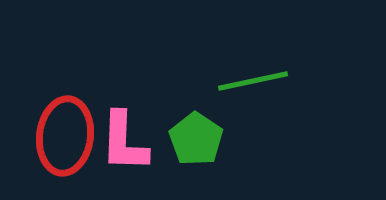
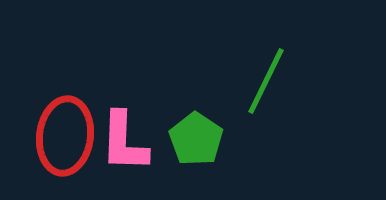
green line: moved 13 px right; rotated 52 degrees counterclockwise
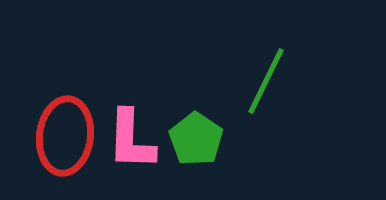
pink L-shape: moved 7 px right, 2 px up
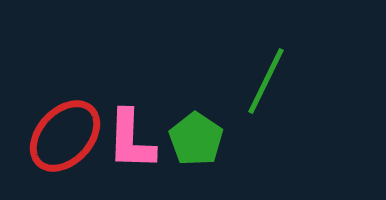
red ellipse: rotated 36 degrees clockwise
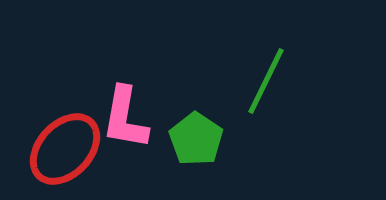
red ellipse: moved 13 px down
pink L-shape: moved 6 px left, 22 px up; rotated 8 degrees clockwise
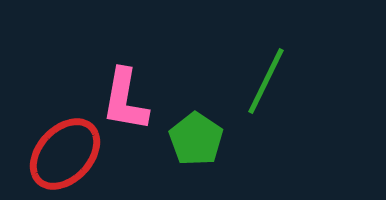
pink L-shape: moved 18 px up
red ellipse: moved 5 px down
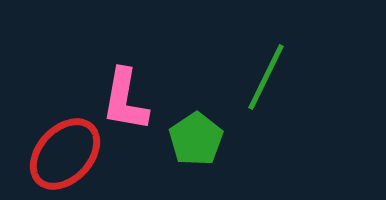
green line: moved 4 px up
green pentagon: rotated 4 degrees clockwise
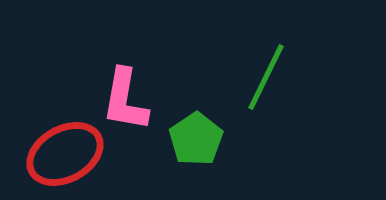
red ellipse: rotated 18 degrees clockwise
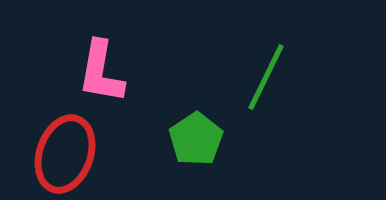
pink L-shape: moved 24 px left, 28 px up
red ellipse: rotated 42 degrees counterclockwise
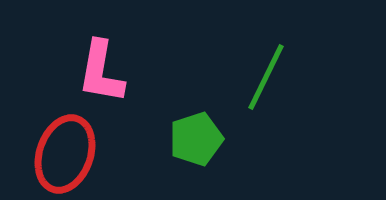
green pentagon: rotated 16 degrees clockwise
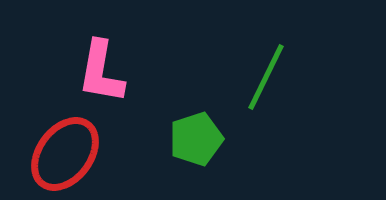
red ellipse: rotated 18 degrees clockwise
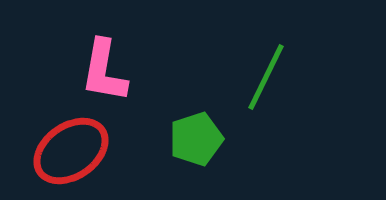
pink L-shape: moved 3 px right, 1 px up
red ellipse: moved 6 px right, 3 px up; rotated 18 degrees clockwise
